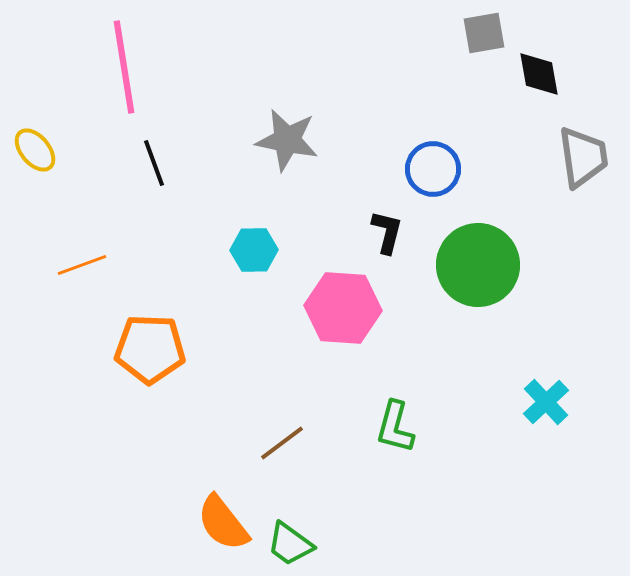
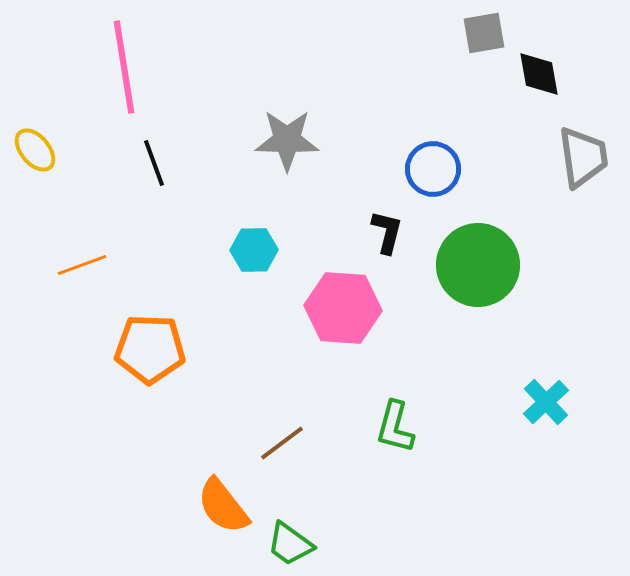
gray star: rotated 10 degrees counterclockwise
orange semicircle: moved 17 px up
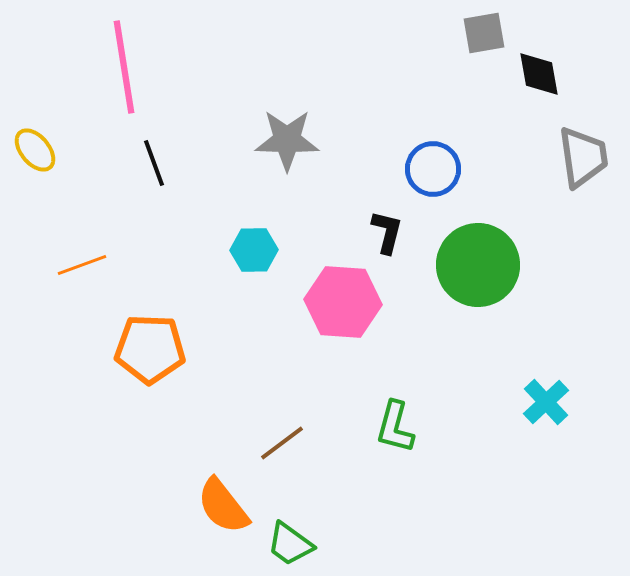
pink hexagon: moved 6 px up
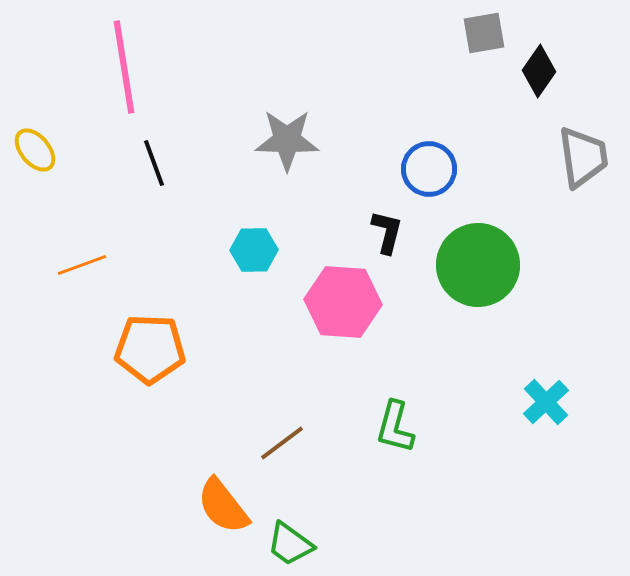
black diamond: moved 3 px up; rotated 45 degrees clockwise
blue circle: moved 4 px left
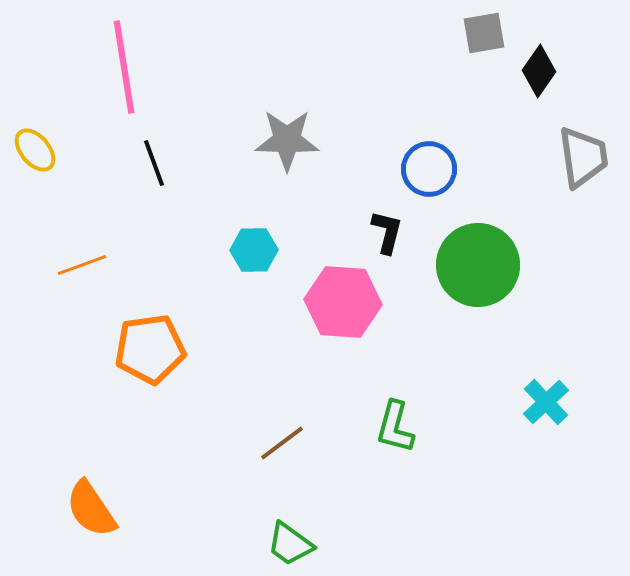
orange pentagon: rotated 10 degrees counterclockwise
orange semicircle: moved 132 px left, 3 px down; rotated 4 degrees clockwise
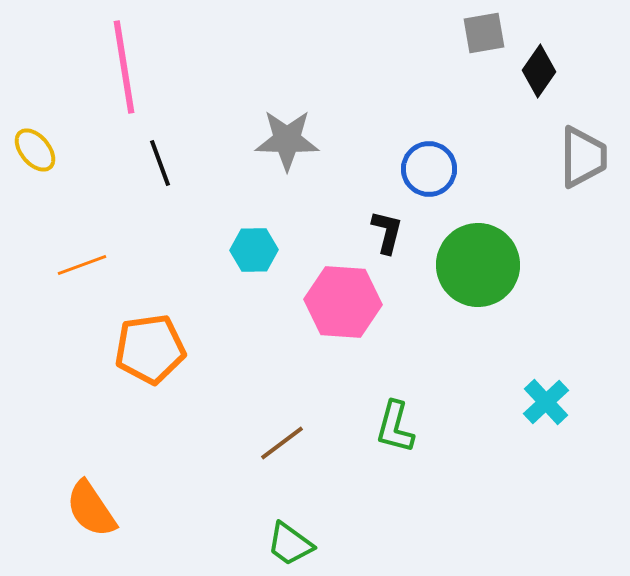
gray trapezoid: rotated 8 degrees clockwise
black line: moved 6 px right
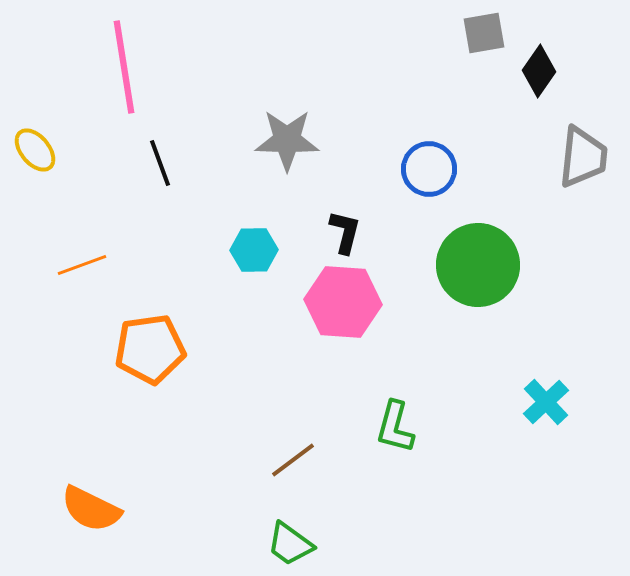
gray trapezoid: rotated 6 degrees clockwise
black L-shape: moved 42 px left
brown line: moved 11 px right, 17 px down
orange semicircle: rotated 30 degrees counterclockwise
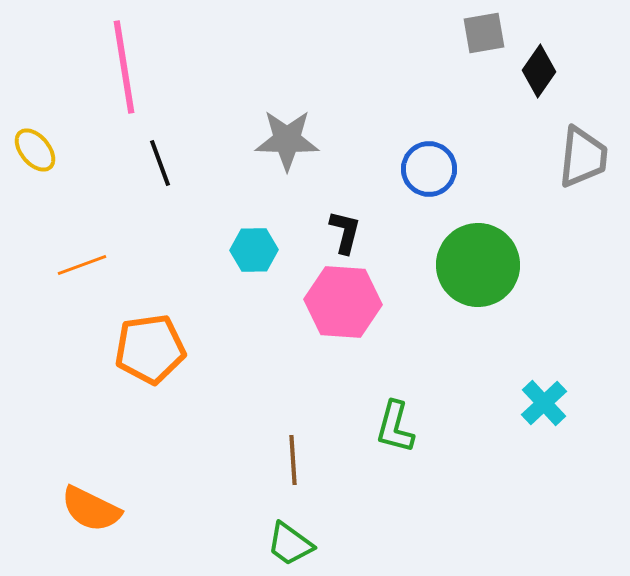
cyan cross: moved 2 px left, 1 px down
brown line: rotated 57 degrees counterclockwise
